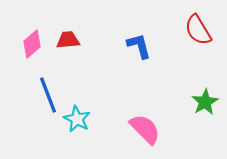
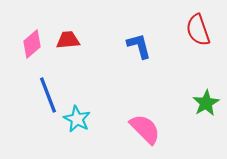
red semicircle: rotated 12 degrees clockwise
green star: moved 1 px right, 1 px down
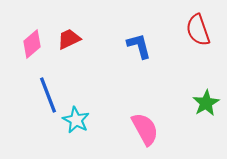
red trapezoid: moved 1 px right, 1 px up; rotated 20 degrees counterclockwise
cyan star: moved 1 px left, 1 px down
pink semicircle: rotated 16 degrees clockwise
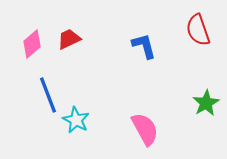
blue L-shape: moved 5 px right
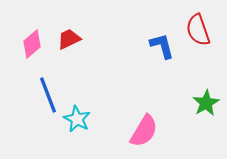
blue L-shape: moved 18 px right
cyan star: moved 1 px right, 1 px up
pink semicircle: moved 1 px left, 2 px down; rotated 60 degrees clockwise
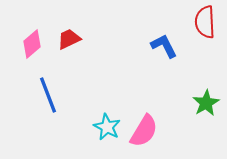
red semicircle: moved 7 px right, 8 px up; rotated 16 degrees clockwise
blue L-shape: moved 2 px right; rotated 12 degrees counterclockwise
cyan star: moved 30 px right, 8 px down
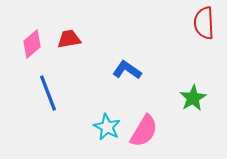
red semicircle: moved 1 px left, 1 px down
red trapezoid: rotated 15 degrees clockwise
blue L-shape: moved 37 px left, 24 px down; rotated 28 degrees counterclockwise
blue line: moved 2 px up
green star: moved 13 px left, 5 px up
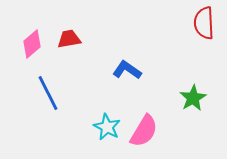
blue line: rotated 6 degrees counterclockwise
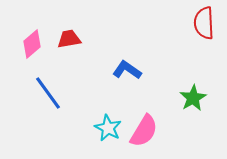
blue line: rotated 9 degrees counterclockwise
cyan star: moved 1 px right, 1 px down
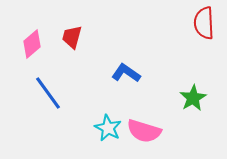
red trapezoid: moved 3 px right, 2 px up; rotated 65 degrees counterclockwise
blue L-shape: moved 1 px left, 3 px down
pink semicircle: rotated 76 degrees clockwise
